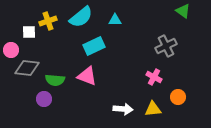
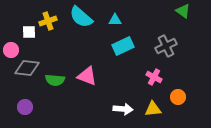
cyan semicircle: rotated 80 degrees clockwise
cyan rectangle: moved 29 px right
purple circle: moved 19 px left, 8 px down
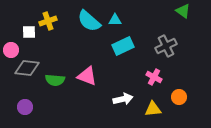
cyan semicircle: moved 8 px right, 4 px down
orange circle: moved 1 px right
white arrow: moved 10 px up; rotated 18 degrees counterclockwise
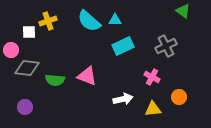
pink cross: moved 2 px left
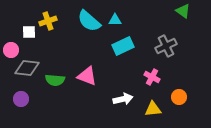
purple circle: moved 4 px left, 8 px up
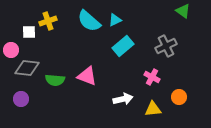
cyan triangle: rotated 24 degrees counterclockwise
cyan rectangle: rotated 15 degrees counterclockwise
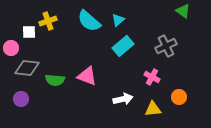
cyan triangle: moved 3 px right; rotated 16 degrees counterclockwise
pink circle: moved 2 px up
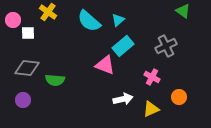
yellow cross: moved 9 px up; rotated 36 degrees counterclockwise
white square: moved 1 px left, 1 px down
pink circle: moved 2 px right, 28 px up
pink triangle: moved 18 px right, 11 px up
purple circle: moved 2 px right, 1 px down
yellow triangle: moved 2 px left; rotated 18 degrees counterclockwise
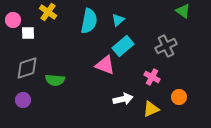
cyan semicircle: rotated 120 degrees counterclockwise
gray diamond: rotated 25 degrees counterclockwise
